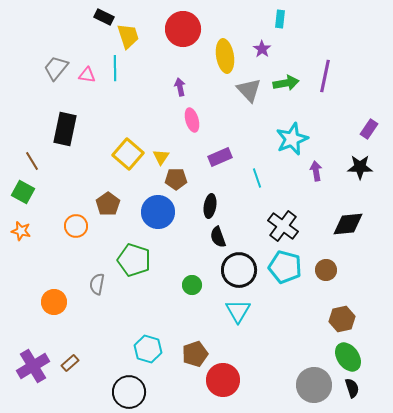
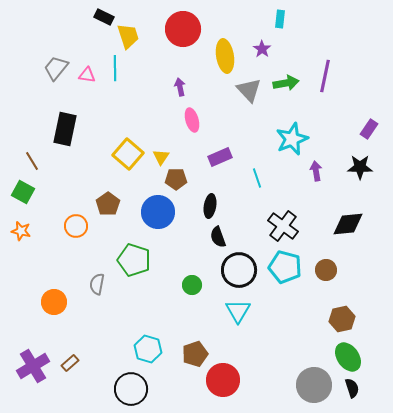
black circle at (129, 392): moved 2 px right, 3 px up
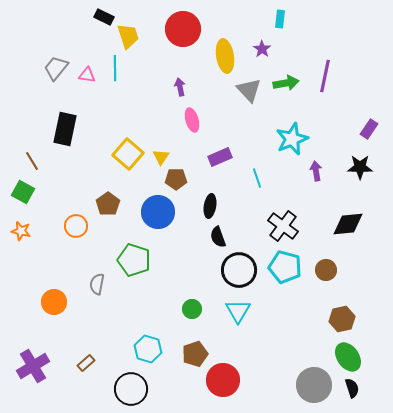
green circle at (192, 285): moved 24 px down
brown rectangle at (70, 363): moved 16 px right
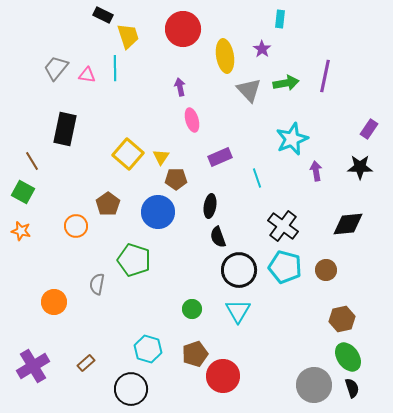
black rectangle at (104, 17): moved 1 px left, 2 px up
red circle at (223, 380): moved 4 px up
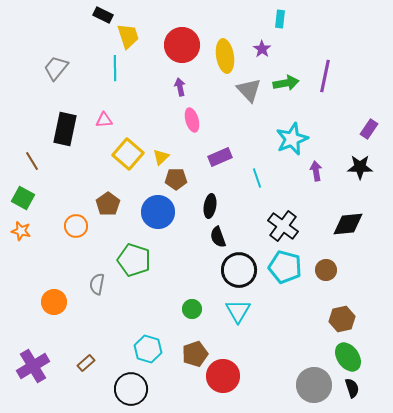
red circle at (183, 29): moved 1 px left, 16 px down
pink triangle at (87, 75): moved 17 px right, 45 px down; rotated 12 degrees counterclockwise
yellow triangle at (161, 157): rotated 12 degrees clockwise
green square at (23, 192): moved 6 px down
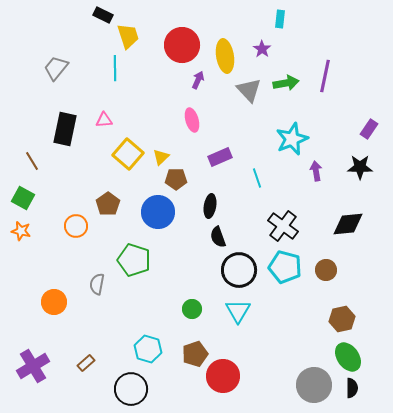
purple arrow at (180, 87): moved 18 px right, 7 px up; rotated 36 degrees clockwise
black semicircle at (352, 388): rotated 18 degrees clockwise
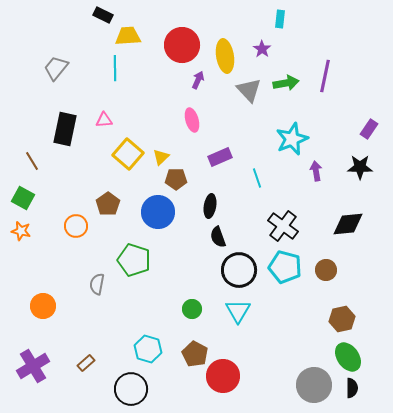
yellow trapezoid at (128, 36): rotated 76 degrees counterclockwise
orange circle at (54, 302): moved 11 px left, 4 px down
brown pentagon at (195, 354): rotated 25 degrees counterclockwise
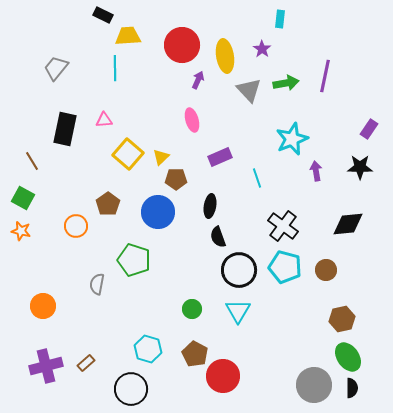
purple cross at (33, 366): moved 13 px right; rotated 16 degrees clockwise
